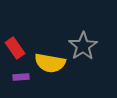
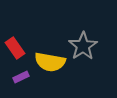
yellow semicircle: moved 1 px up
purple rectangle: rotated 21 degrees counterclockwise
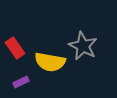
gray star: rotated 12 degrees counterclockwise
purple rectangle: moved 5 px down
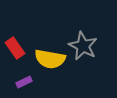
yellow semicircle: moved 3 px up
purple rectangle: moved 3 px right
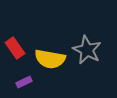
gray star: moved 4 px right, 4 px down
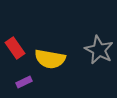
gray star: moved 12 px right
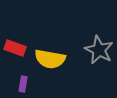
red rectangle: rotated 35 degrees counterclockwise
purple rectangle: moved 1 px left, 2 px down; rotated 56 degrees counterclockwise
